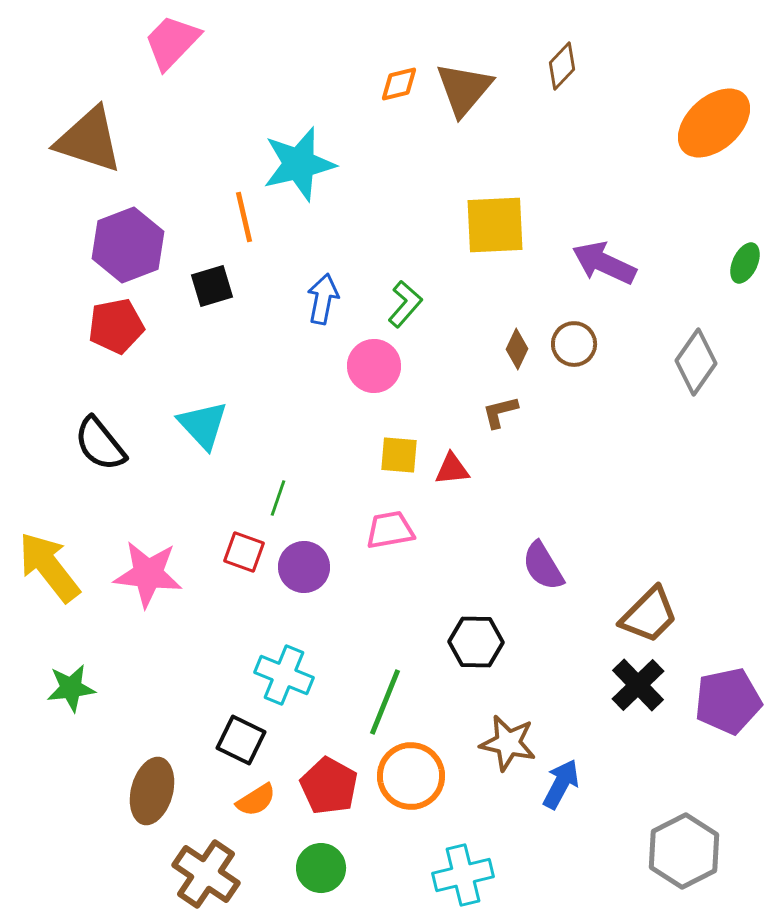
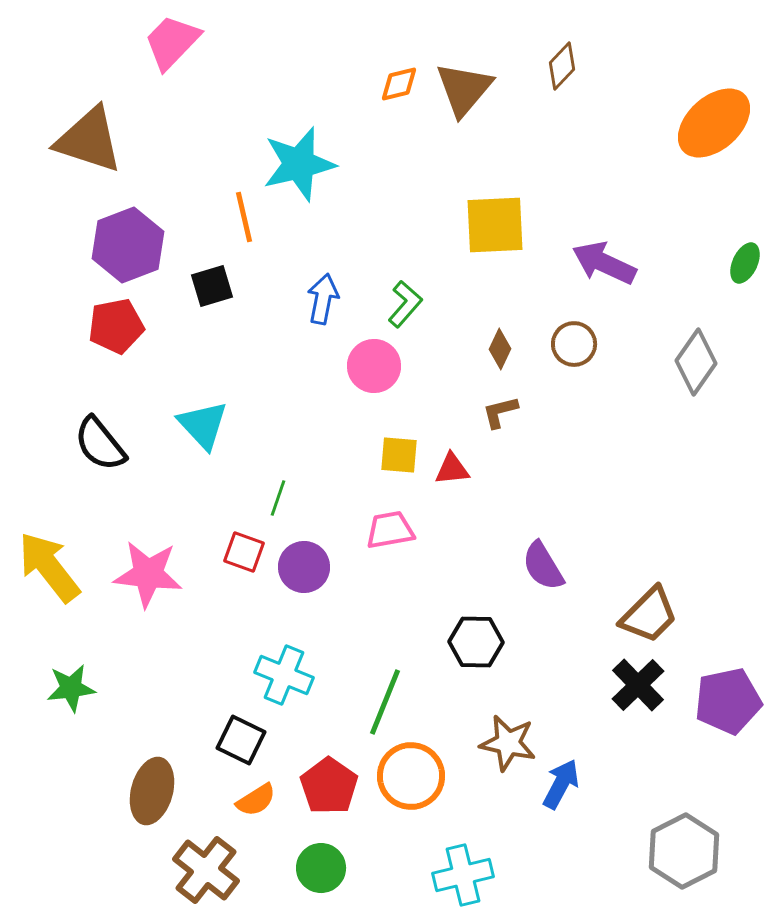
brown diamond at (517, 349): moved 17 px left
red pentagon at (329, 786): rotated 6 degrees clockwise
brown cross at (206, 874): moved 4 px up; rotated 4 degrees clockwise
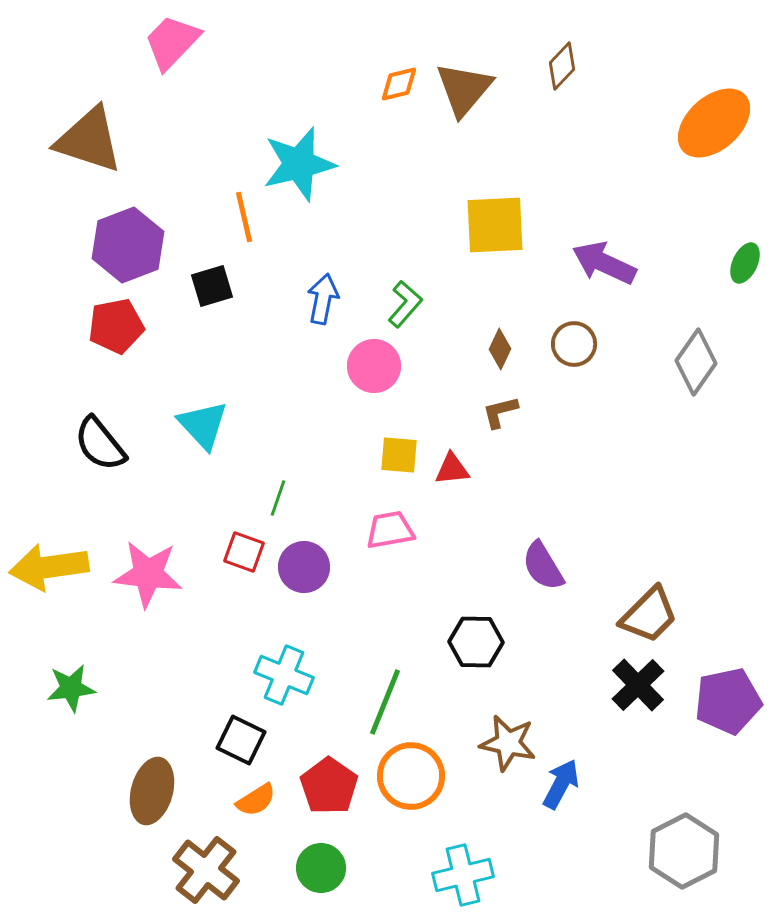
yellow arrow at (49, 567): rotated 60 degrees counterclockwise
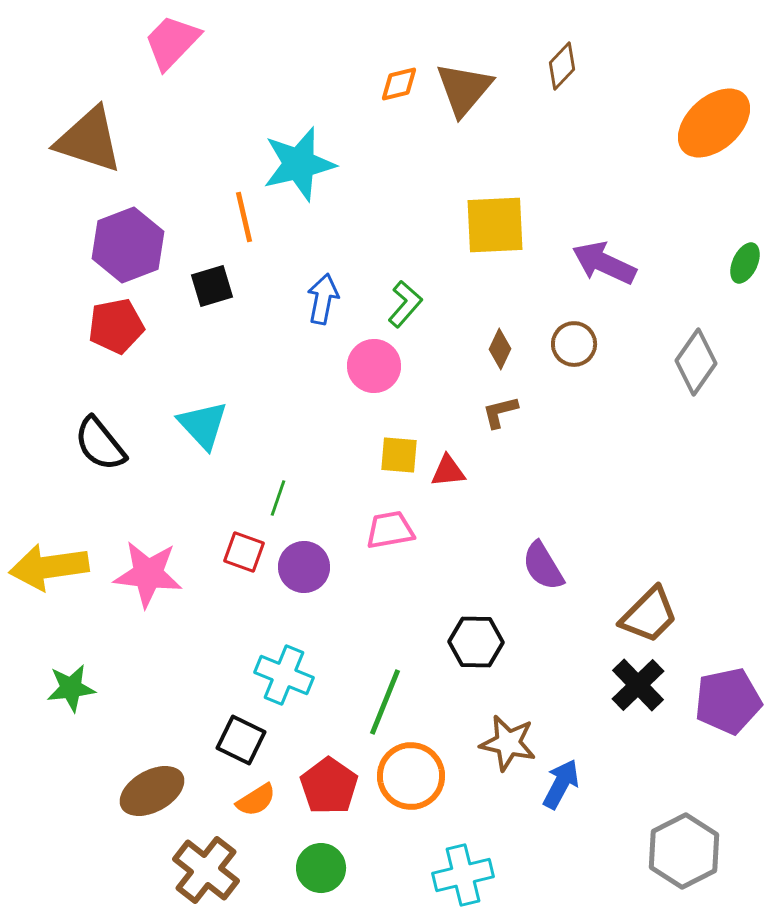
red triangle at (452, 469): moved 4 px left, 2 px down
brown ellipse at (152, 791): rotated 46 degrees clockwise
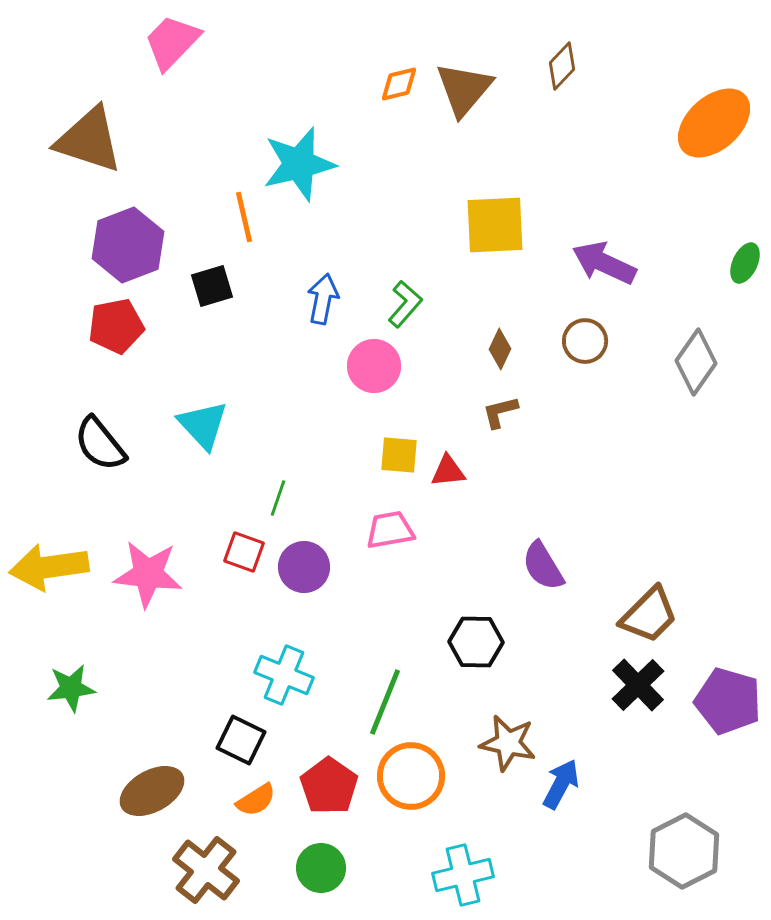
brown circle at (574, 344): moved 11 px right, 3 px up
purple pentagon at (728, 701): rotated 28 degrees clockwise
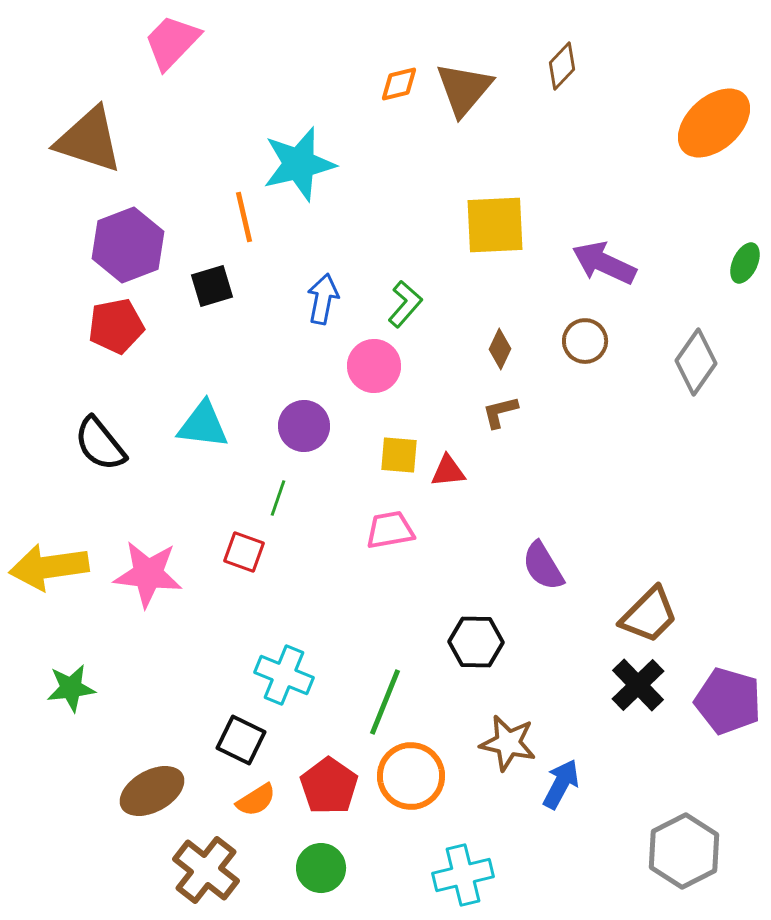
cyan triangle at (203, 425): rotated 40 degrees counterclockwise
purple circle at (304, 567): moved 141 px up
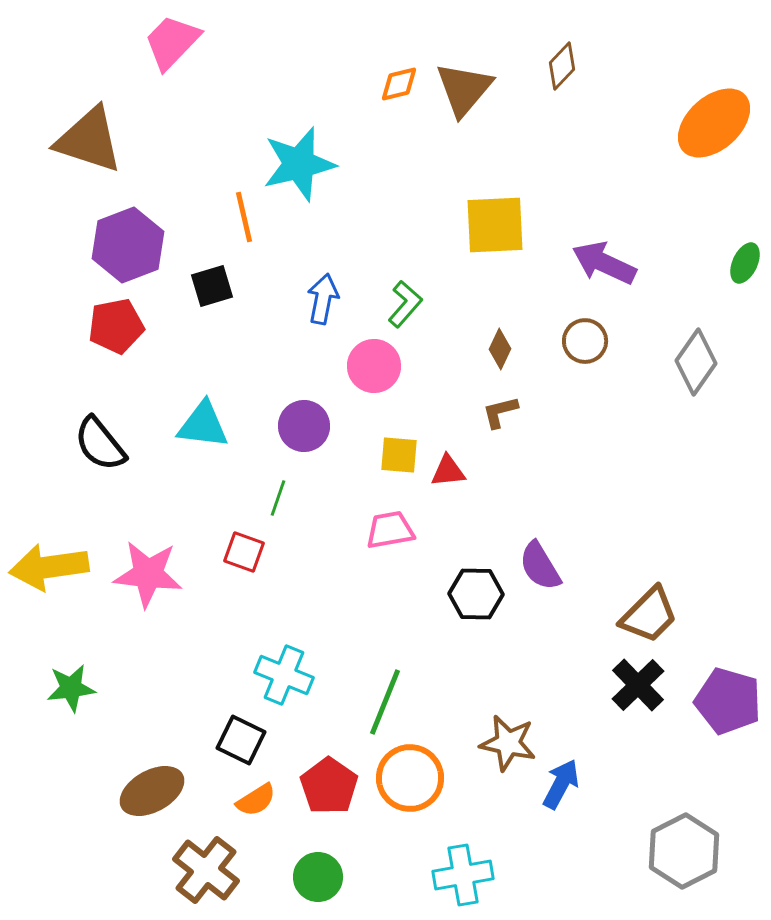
purple semicircle at (543, 566): moved 3 px left
black hexagon at (476, 642): moved 48 px up
orange circle at (411, 776): moved 1 px left, 2 px down
green circle at (321, 868): moved 3 px left, 9 px down
cyan cross at (463, 875): rotated 4 degrees clockwise
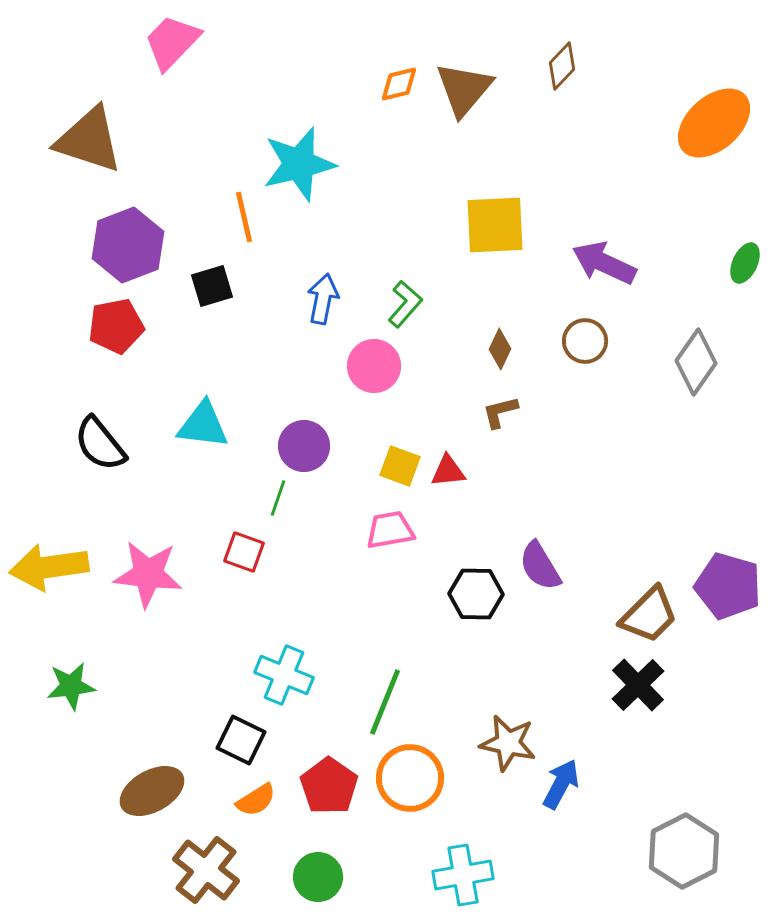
purple circle at (304, 426): moved 20 px down
yellow square at (399, 455): moved 1 px right, 11 px down; rotated 15 degrees clockwise
green star at (71, 688): moved 2 px up
purple pentagon at (728, 701): moved 115 px up
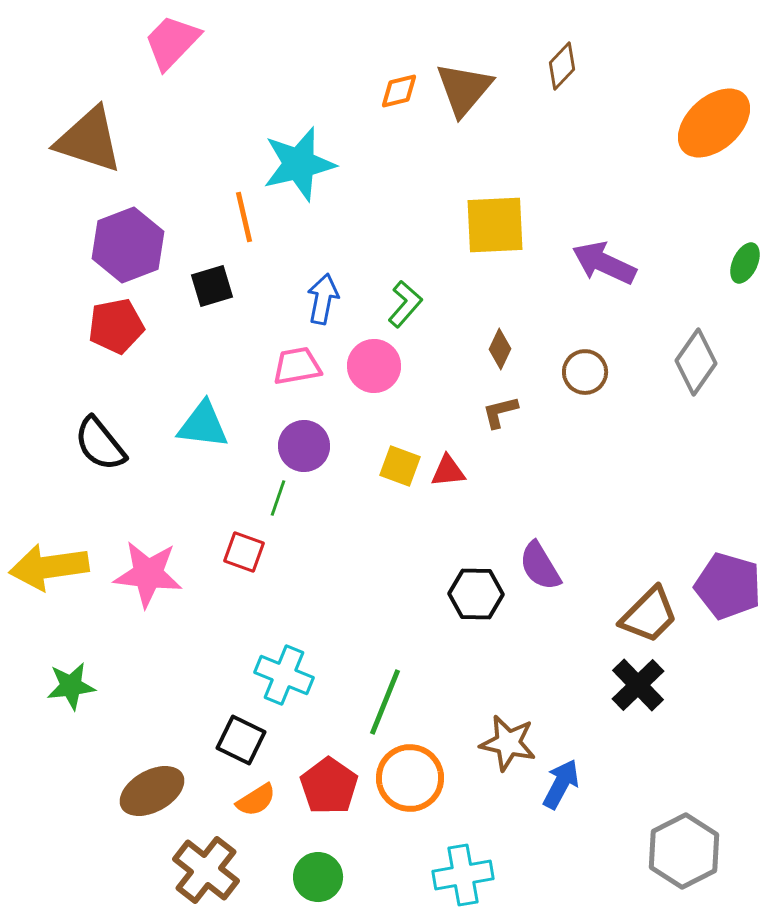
orange diamond at (399, 84): moved 7 px down
brown circle at (585, 341): moved 31 px down
pink trapezoid at (390, 530): moved 93 px left, 164 px up
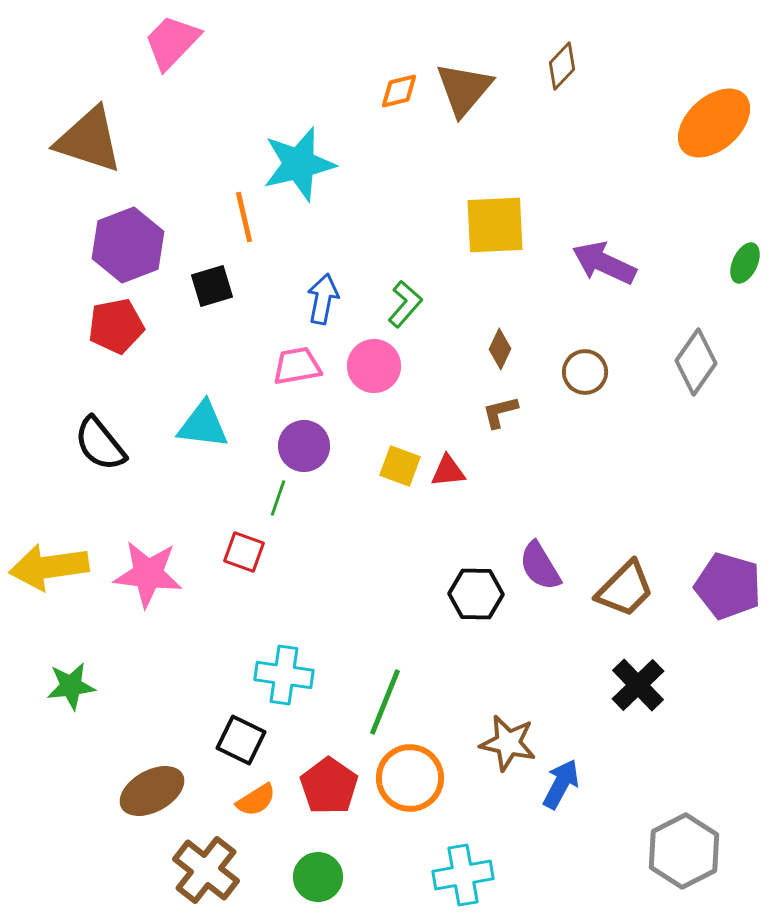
brown trapezoid at (649, 615): moved 24 px left, 26 px up
cyan cross at (284, 675): rotated 14 degrees counterclockwise
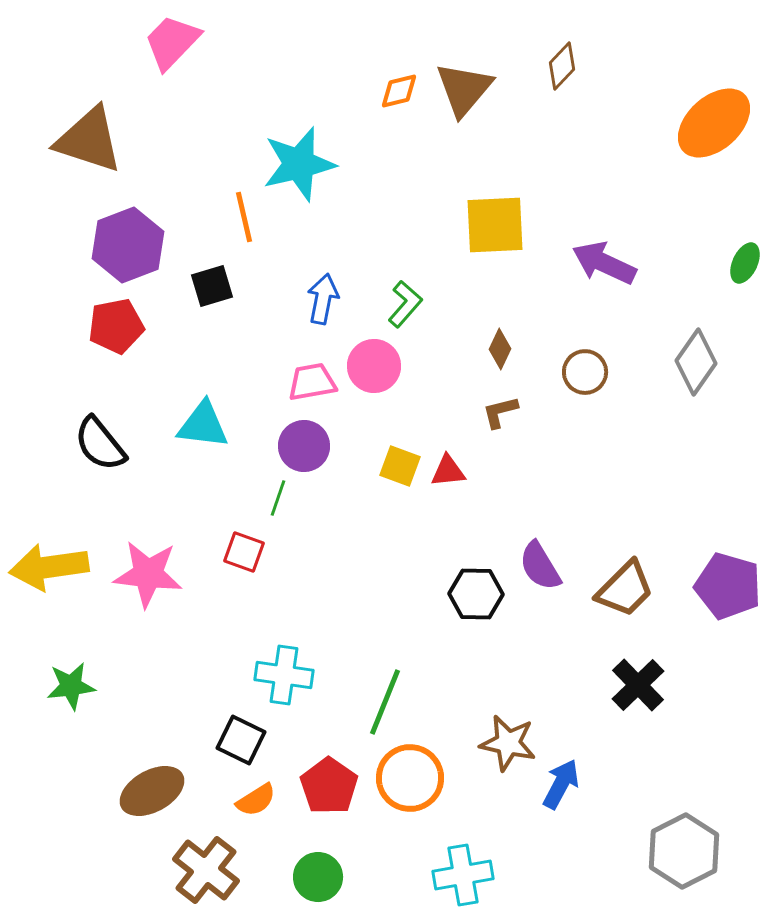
pink trapezoid at (297, 366): moved 15 px right, 16 px down
